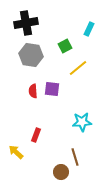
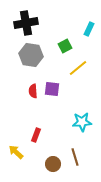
brown circle: moved 8 px left, 8 px up
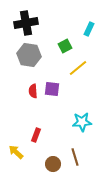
gray hexagon: moved 2 px left
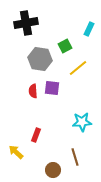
gray hexagon: moved 11 px right, 4 px down
purple square: moved 1 px up
brown circle: moved 6 px down
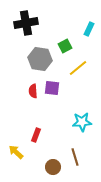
brown circle: moved 3 px up
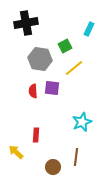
yellow line: moved 4 px left
cyan star: rotated 18 degrees counterclockwise
red rectangle: rotated 16 degrees counterclockwise
brown line: moved 1 px right; rotated 24 degrees clockwise
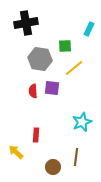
green square: rotated 24 degrees clockwise
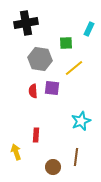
green square: moved 1 px right, 3 px up
cyan star: moved 1 px left, 1 px up
yellow arrow: rotated 28 degrees clockwise
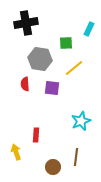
red semicircle: moved 8 px left, 7 px up
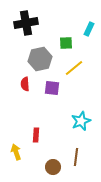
gray hexagon: rotated 20 degrees counterclockwise
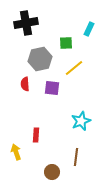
brown circle: moved 1 px left, 5 px down
